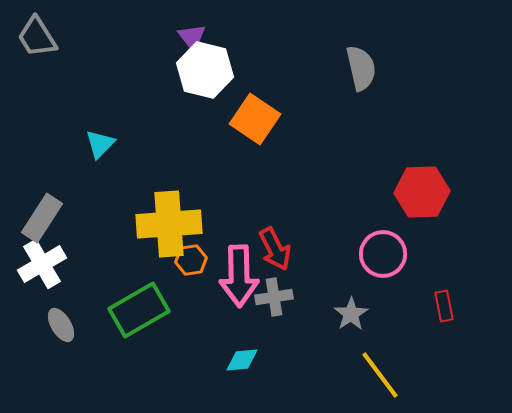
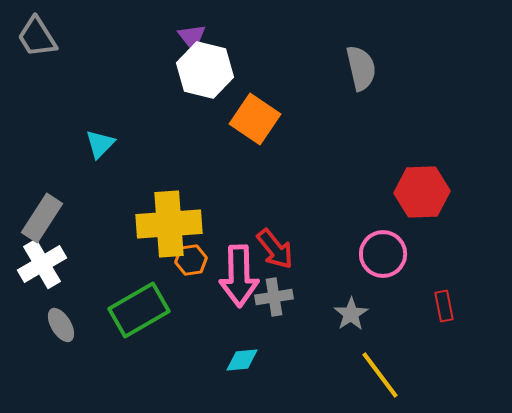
red arrow: rotated 12 degrees counterclockwise
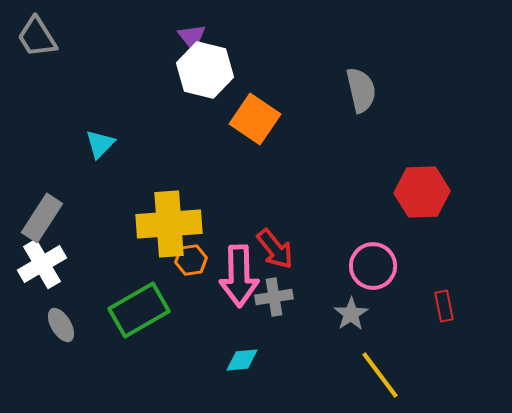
gray semicircle: moved 22 px down
pink circle: moved 10 px left, 12 px down
